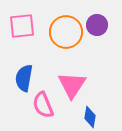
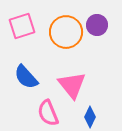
pink square: rotated 12 degrees counterclockwise
blue semicircle: moved 2 px right, 1 px up; rotated 52 degrees counterclockwise
pink triangle: rotated 12 degrees counterclockwise
pink semicircle: moved 5 px right, 8 px down
blue diamond: rotated 15 degrees clockwise
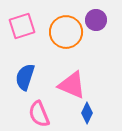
purple circle: moved 1 px left, 5 px up
blue semicircle: moved 1 px left; rotated 60 degrees clockwise
pink triangle: rotated 28 degrees counterclockwise
pink semicircle: moved 9 px left, 1 px down
blue diamond: moved 3 px left, 4 px up
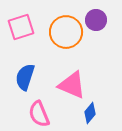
pink square: moved 1 px left, 1 px down
blue diamond: moved 3 px right; rotated 15 degrees clockwise
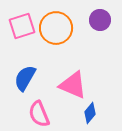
purple circle: moved 4 px right
pink square: moved 1 px right, 1 px up
orange circle: moved 10 px left, 4 px up
blue semicircle: moved 1 px down; rotated 12 degrees clockwise
pink triangle: moved 1 px right
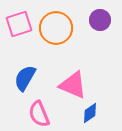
pink square: moved 3 px left, 2 px up
blue diamond: rotated 15 degrees clockwise
